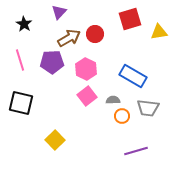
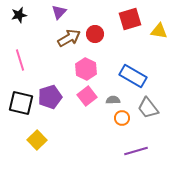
black star: moved 5 px left, 9 px up; rotated 28 degrees clockwise
yellow triangle: moved 1 px up; rotated 18 degrees clockwise
purple pentagon: moved 2 px left, 35 px down; rotated 15 degrees counterclockwise
gray trapezoid: rotated 45 degrees clockwise
orange circle: moved 2 px down
yellow square: moved 18 px left
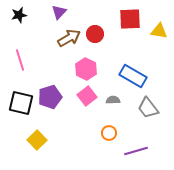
red square: rotated 15 degrees clockwise
orange circle: moved 13 px left, 15 px down
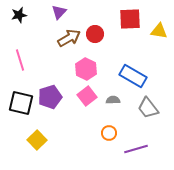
purple line: moved 2 px up
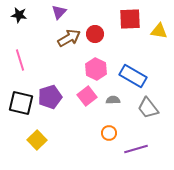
black star: rotated 21 degrees clockwise
pink hexagon: moved 10 px right
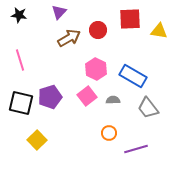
red circle: moved 3 px right, 4 px up
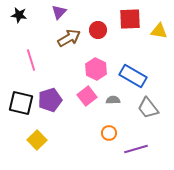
pink line: moved 11 px right
purple pentagon: moved 3 px down
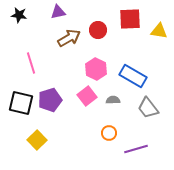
purple triangle: moved 1 px left; rotated 35 degrees clockwise
pink line: moved 3 px down
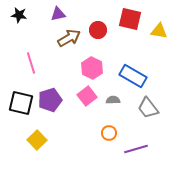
purple triangle: moved 2 px down
red square: rotated 15 degrees clockwise
pink hexagon: moved 4 px left, 1 px up
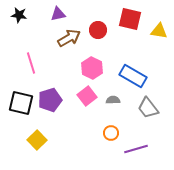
orange circle: moved 2 px right
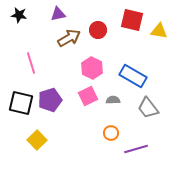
red square: moved 2 px right, 1 px down
pink square: moved 1 px right; rotated 12 degrees clockwise
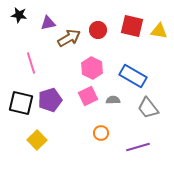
purple triangle: moved 10 px left, 9 px down
red square: moved 6 px down
orange circle: moved 10 px left
purple line: moved 2 px right, 2 px up
